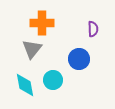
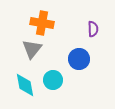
orange cross: rotated 10 degrees clockwise
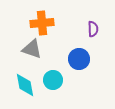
orange cross: rotated 15 degrees counterclockwise
gray triangle: rotated 50 degrees counterclockwise
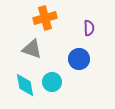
orange cross: moved 3 px right, 5 px up; rotated 10 degrees counterclockwise
purple semicircle: moved 4 px left, 1 px up
cyan circle: moved 1 px left, 2 px down
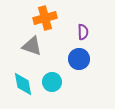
purple semicircle: moved 6 px left, 4 px down
gray triangle: moved 3 px up
cyan diamond: moved 2 px left, 1 px up
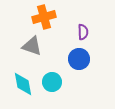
orange cross: moved 1 px left, 1 px up
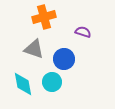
purple semicircle: rotated 70 degrees counterclockwise
gray triangle: moved 2 px right, 3 px down
blue circle: moved 15 px left
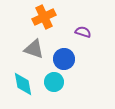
orange cross: rotated 10 degrees counterclockwise
cyan circle: moved 2 px right
